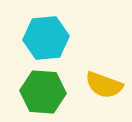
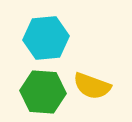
yellow semicircle: moved 12 px left, 1 px down
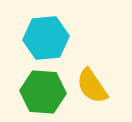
yellow semicircle: rotated 36 degrees clockwise
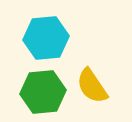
green hexagon: rotated 9 degrees counterclockwise
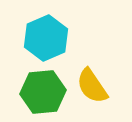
cyan hexagon: rotated 18 degrees counterclockwise
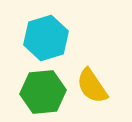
cyan hexagon: rotated 6 degrees clockwise
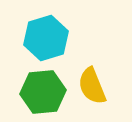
yellow semicircle: rotated 12 degrees clockwise
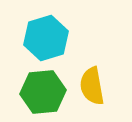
yellow semicircle: rotated 12 degrees clockwise
